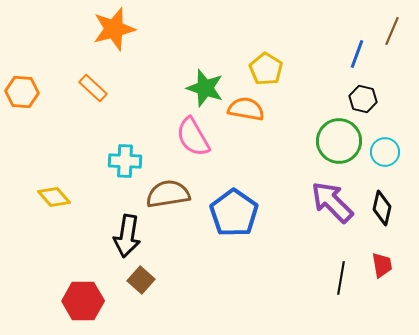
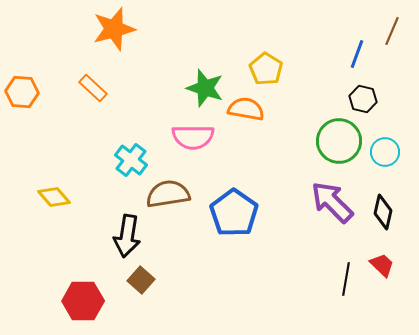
pink semicircle: rotated 60 degrees counterclockwise
cyan cross: moved 6 px right, 1 px up; rotated 36 degrees clockwise
black diamond: moved 1 px right, 4 px down
red trapezoid: rotated 36 degrees counterclockwise
black line: moved 5 px right, 1 px down
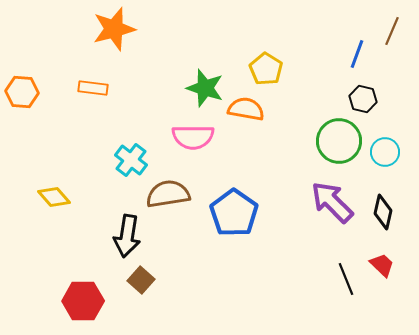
orange rectangle: rotated 36 degrees counterclockwise
black line: rotated 32 degrees counterclockwise
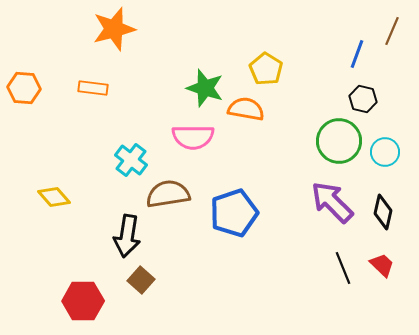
orange hexagon: moved 2 px right, 4 px up
blue pentagon: rotated 18 degrees clockwise
black line: moved 3 px left, 11 px up
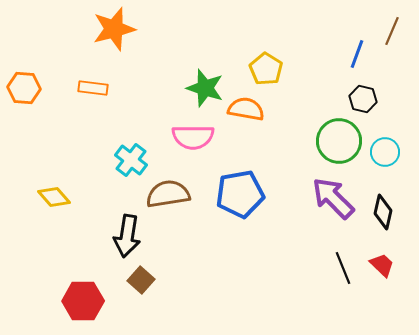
purple arrow: moved 1 px right, 4 px up
blue pentagon: moved 6 px right, 19 px up; rotated 9 degrees clockwise
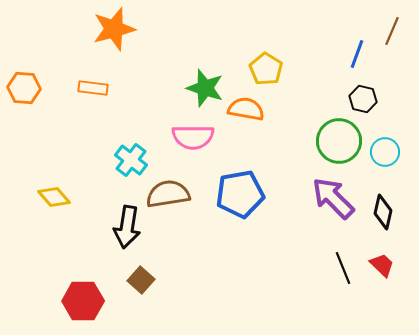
black arrow: moved 9 px up
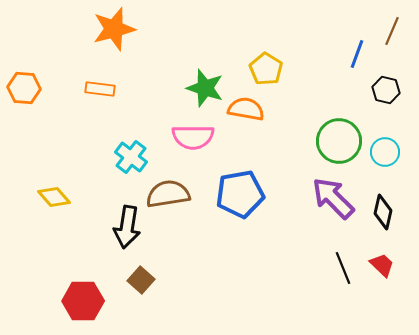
orange rectangle: moved 7 px right, 1 px down
black hexagon: moved 23 px right, 9 px up
cyan cross: moved 3 px up
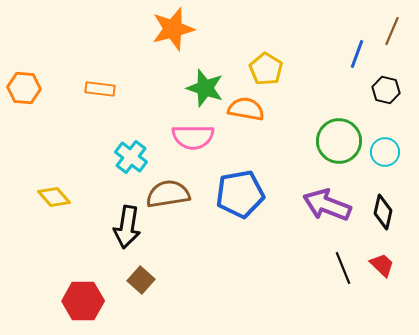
orange star: moved 59 px right
purple arrow: moved 6 px left, 7 px down; rotated 24 degrees counterclockwise
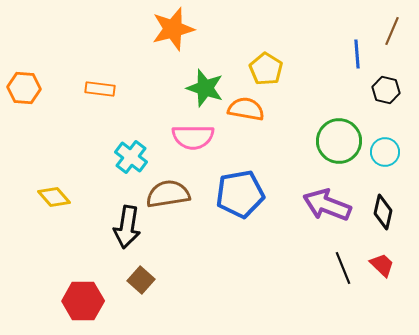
blue line: rotated 24 degrees counterclockwise
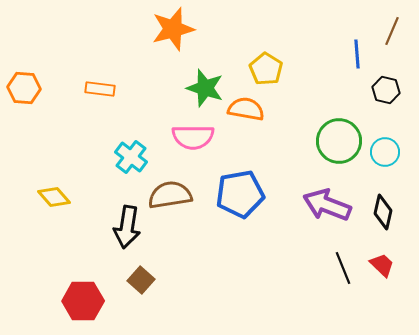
brown semicircle: moved 2 px right, 1 px down
